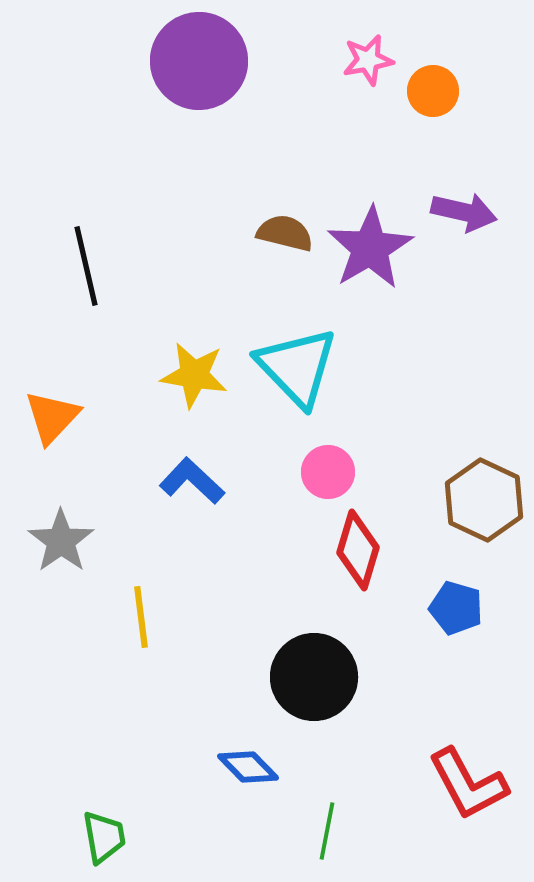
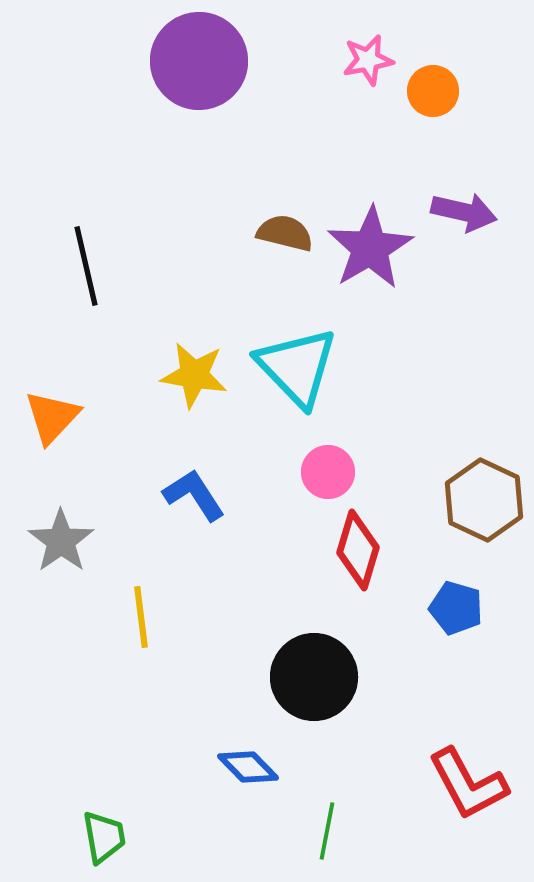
blue L-shape: moved 2 px right, 14 px down; rotated 14 degrees clockwise
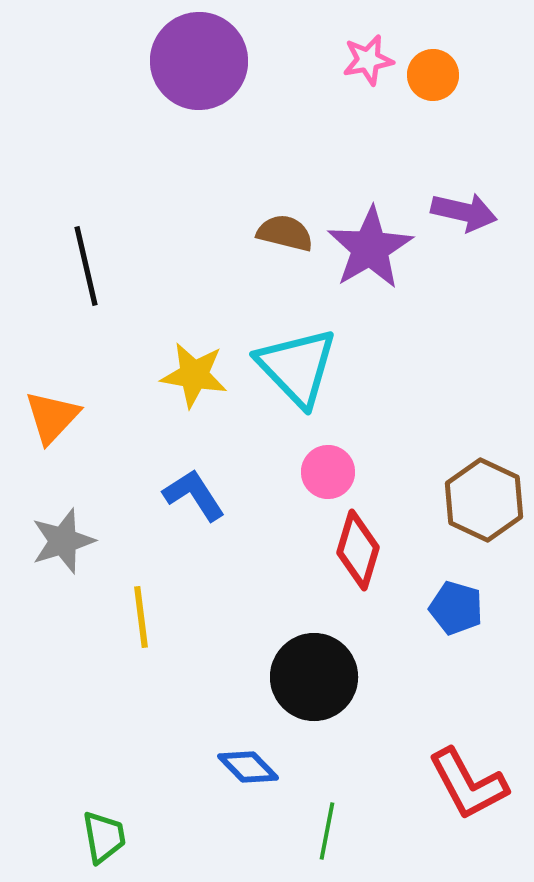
orange circle: moved 16 px up
gray star: moved 2 px right; rotated 18 degrees clockwise
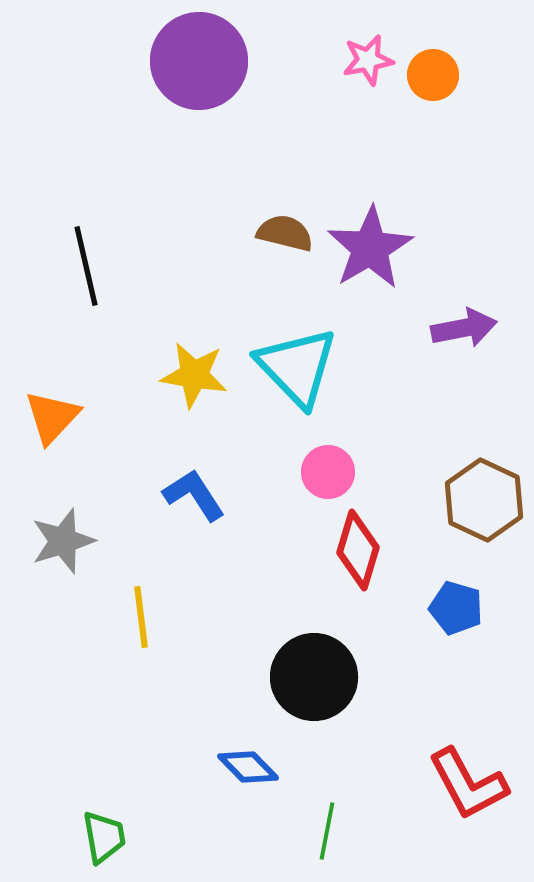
purple arrow: moved 116 px down; rotated 24 degrees counterclockwise
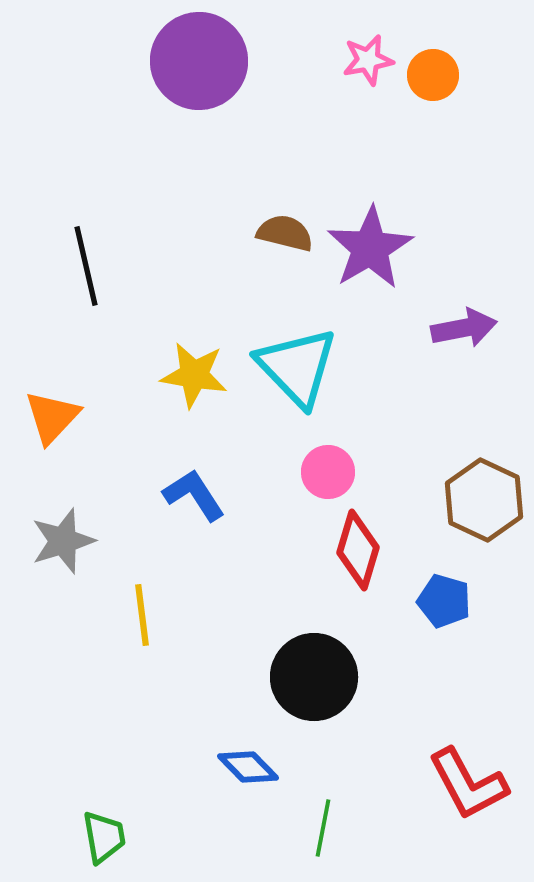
blue pentagon: moved 12 px left, 7 px up
yellow line: moved 1 px right, 2 px up
green line: moved 4 px left, 3 px up
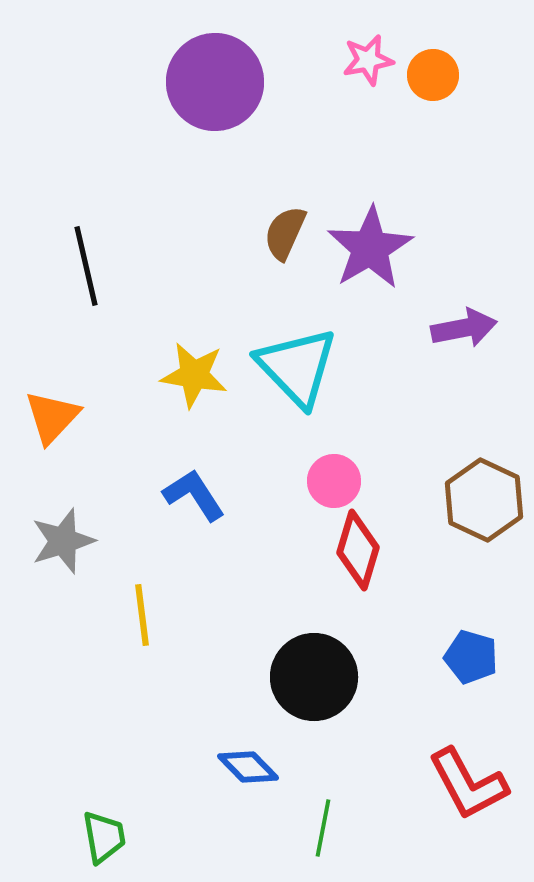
purple circle: moved 16 px right, 21 px down
brown semicircle: rotated 80 degrees counterclockwise
pink circle: moved 6 px right, 9 px down
blue pentagon: moved 27 px right, 56 px down
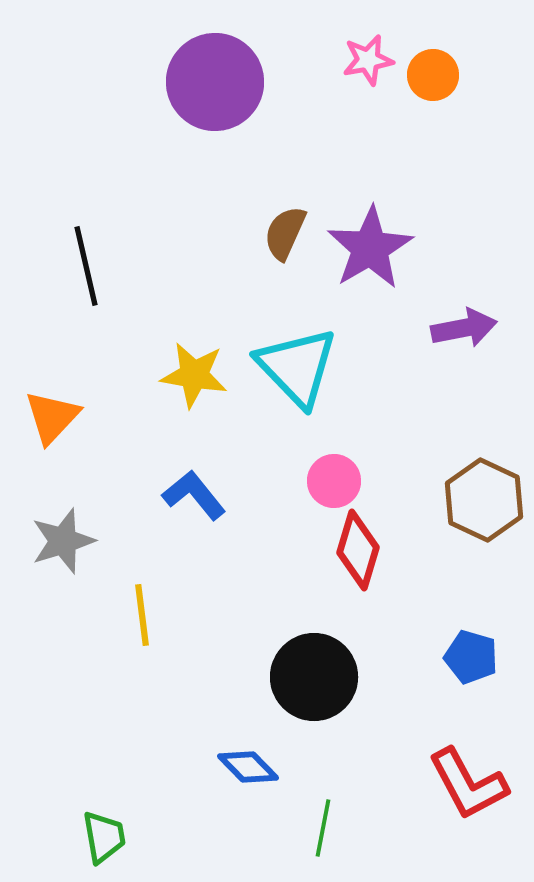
blue L-shape: rotated 6 degrees counterclockwise
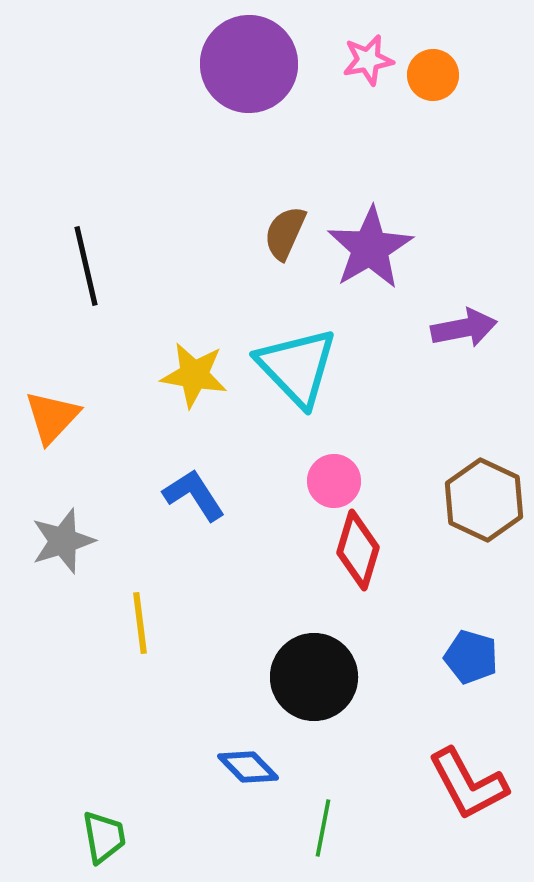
purple circle: moved 34 px right, 18 px up
blue L-shape: rotated 6 degrees clockwise
yellow line: moved 2 px left, 8 px down
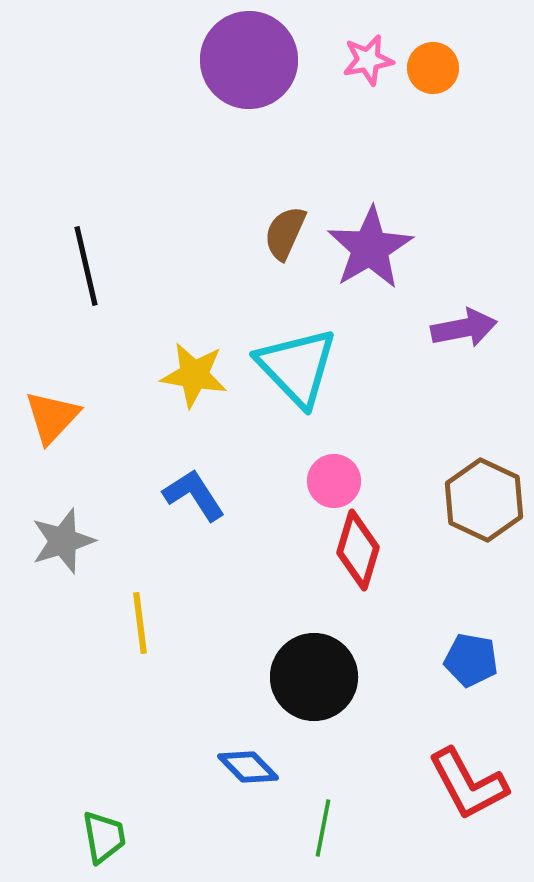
purple circle: moved 4 px up
orange circle: moved 7 px up
blue pentagon: moved 3 px down; rotated 6 degrees counterclockwise
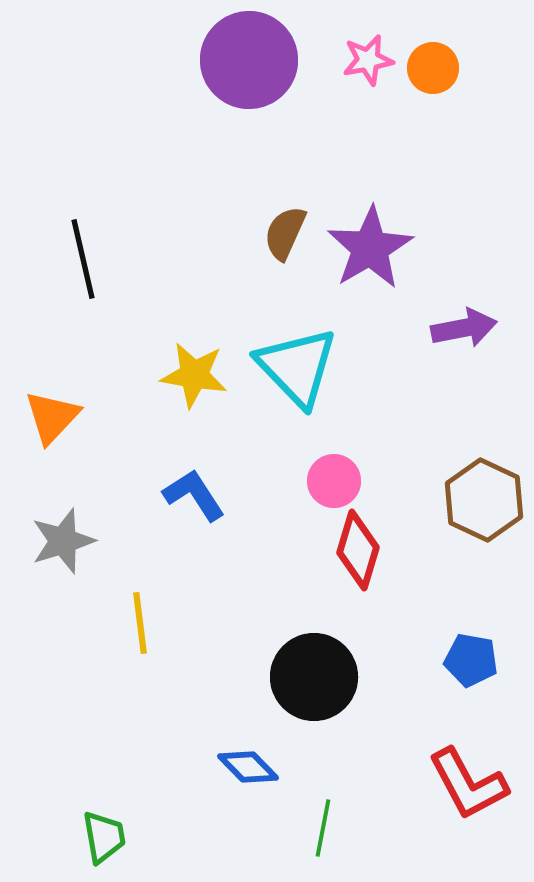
black line: moved 3 px left, 7 px up
